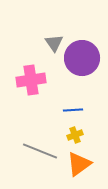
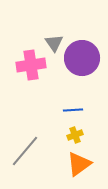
pink cross: moved 15 px up
gray line: moved 15 px left; rotated 72 degrees counterclockwise
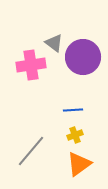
gray triangle: rotated 18 degrees counterclockwise
purple circle: moved 1 px right, 1 px up
gray line: moved 6 px right
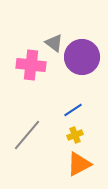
purple circle: moved 1 px left
pink cross: rotated 16 degrees clockwise
blue line: rotated 30 degrees counterclockwise
gray line: moved 4 px left, 16 px up
orange triangle: rotated 8 degrees clockwise
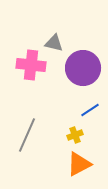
gray triangle: rotated 24 degrees counterclockwise
purple circle: moved 1 px right, 11 px down
blue line: moved 17 px right
gray line: rotated 16 degrees counterclockwise
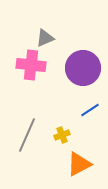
gray triangle: moved 9 px left, 5 px up; rotated 36 degrees counterclockwise
yellow cross: moved 13 px left
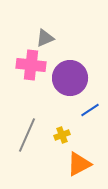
purple circle: moved 13 px left, 10 px down
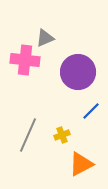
pink cross: moved 6 px left, 5 px up
purple circle: moved 8 px right, 6 px up
blue line: moved 1 px right, 1 px down; rotated 12 degrees counterclockwise
gray line: moved 1 px right
orange triangle: moved 2 px right
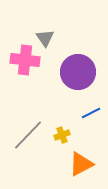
gray triangle: rotated 42 degrees counterclockwise
blue line: moved 2 px down; rotated 18 degrees clockwise
gray line: rotated 20 degrees clockwise
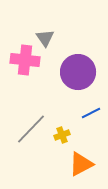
gray line: moved 3 px right, 6 px up
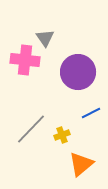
orange triangle: rotated 12 degrees counterclockwise
